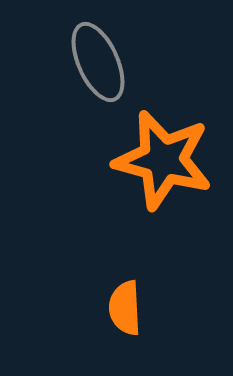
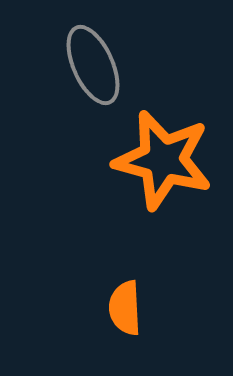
gray ellipse: moved 5 px left, 3 px down
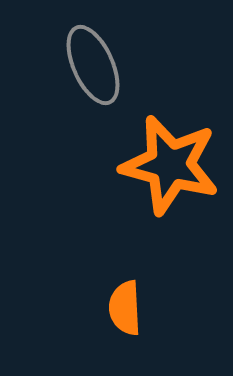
orange star: moved 7 px right, 5 px down
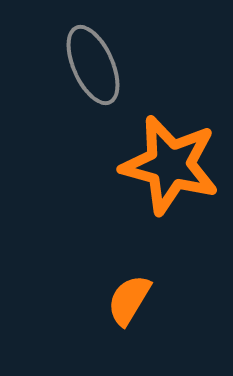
orange semicircle: moved 4 px right, 8 px up; rotated 34 degrees clockwise
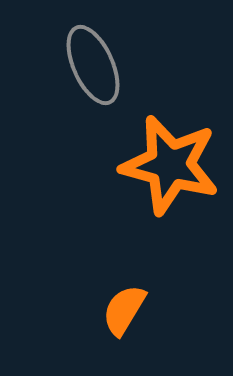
orange semicircle: moved 5 px left, 10 px down
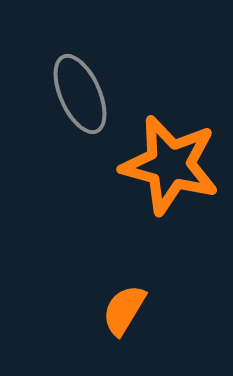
gray ellipse: moved 13 px left, 29 px down
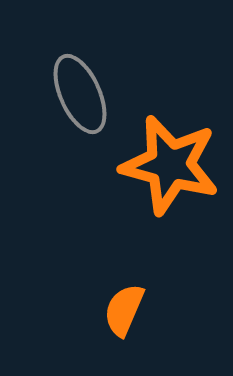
orange semicircle: rotated 8 degrees counterclockwise
